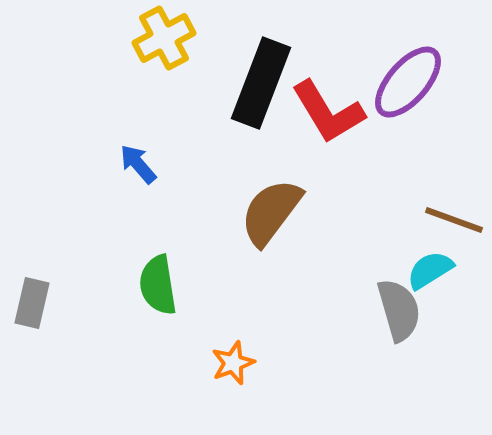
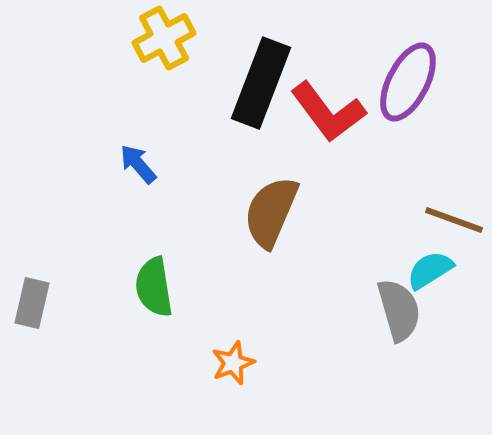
purple ellipse: rotated 14 degrees counterclockwise
red L-shape: rotated 6 degrees counterclockwise
brown semicircle: rotated 14 degrees counterclockwise
green semicircle: moved 4 px left, 2 px down
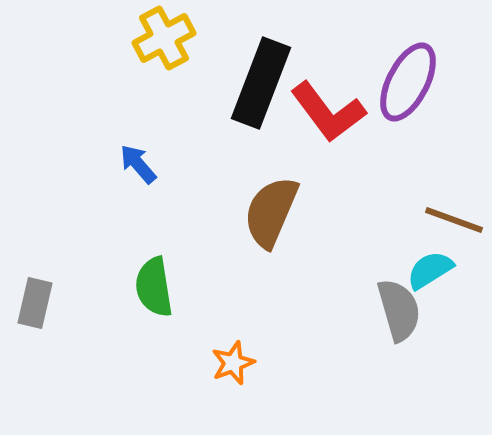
gray rectangle: moved 3 px right
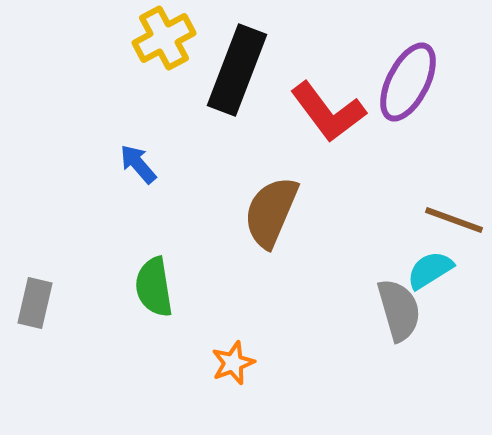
black rectangle: moved 24 px left, 13 px up
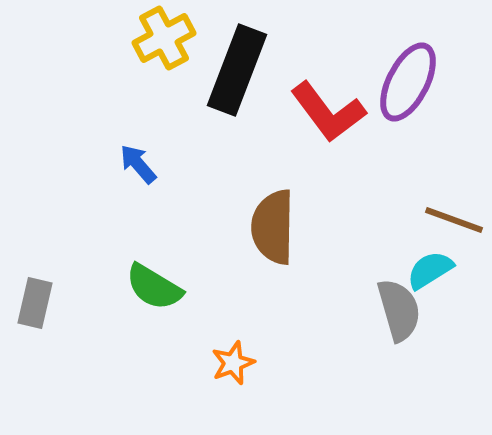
brown semicircle: moved 2 px right, 15 px down; rotated 22 degrees counterclockwise
green semicircle: rotated 50 degrees counterclockwise
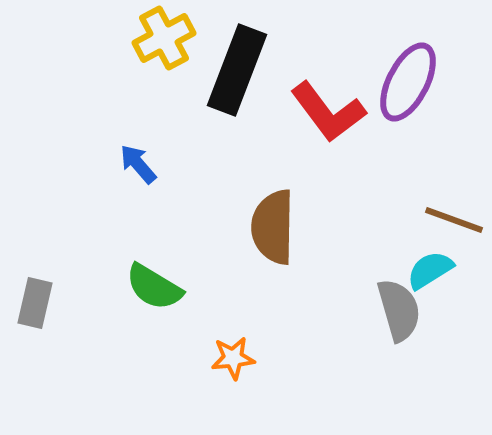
orange star: moved 5 px up; rotated 15 degrees clockwise
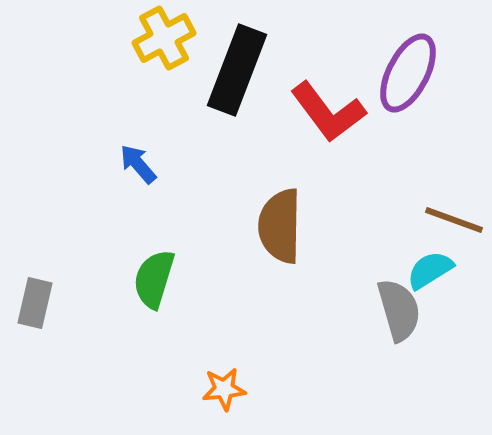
purple ellipse: moved 9 px up
brown semicircle: moved 7 px right, 1 px up
green semicircle: moved 8 px up; rotated 76 degrees clockwise
orange star: moved 9 px left, 31 px down
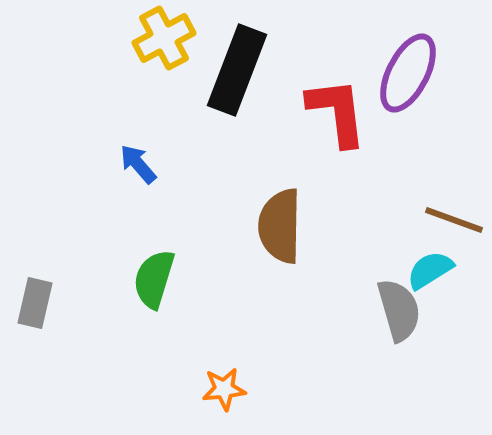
red L-shape: moved 9 px right; rotated 150 degrees counterclockwise
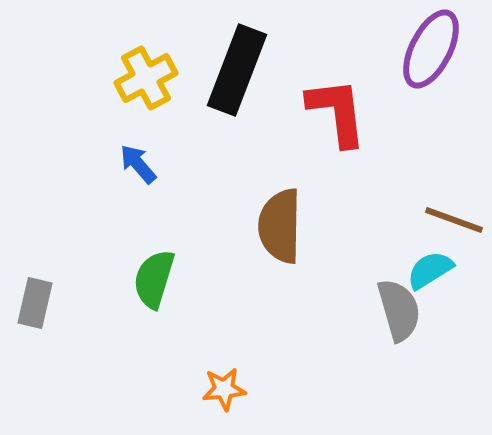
yellow cross: moved 18 px left, 40 px down
purple ellipse: moved 23 px right, 24 px up
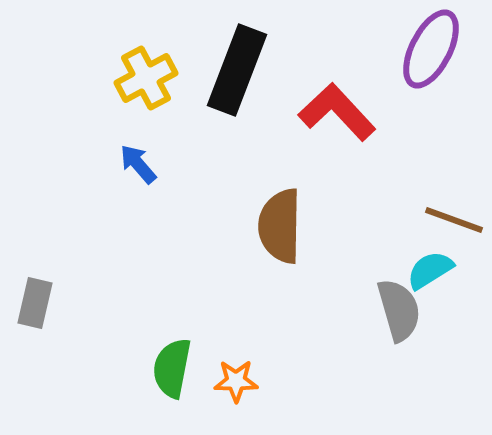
red L-shape: rotated 36 degrees counterclockwise
green semicircle: moved 18 px right, 89 px down; rotated 6 degrees counterclockwise
orange star: moved 12 px right, 8 px up; rotated 6 degrees clockwise
